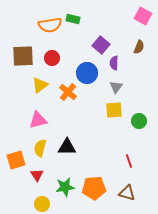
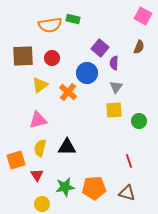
purple square: moved 1 px left, 3 px down
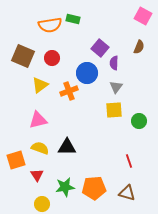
brown square: rotated 25 degrees clockwise
orange cross: moved 1 px right, 1 px up; rotated 30 degrees clockwise
yellow semicircle: rotated 96 degrees clockwise
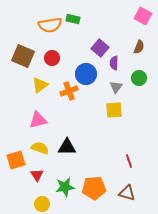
blue circle: moved 1 px left, 1 px down
green circle: moved 43 px up
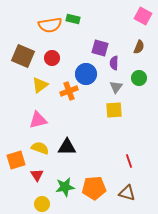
purple square: rotated 24 degrees counterclockwise
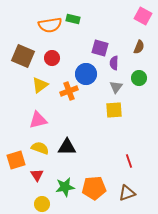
brown triangle: rotated 36 degrees counterclockwise
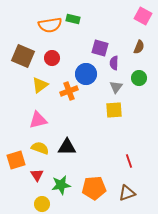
green star: moved 4 px left, 2 px up
